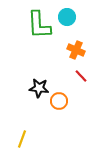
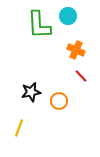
cyan circle: moved 1 px right, 1 px up
black star: moved 8 px left, 4 px down; rotated 18 degrees counterclockwise
yellow line: moved 3 px left, 11 px up
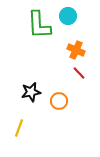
red line: moved 2 px left, 3 px up
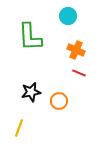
green L-shape: moved 9 px left, 12 px down
red line: rotated 24 degrees counterclockwise
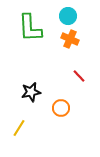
green L-shape: moved 9 px up
orange cross: moved 6 px left, 11 px up
red line: moved 3 px down; rotated 24 degrees clockwise
orange circle: moved 2 px right, 7 px down
yellow line: rotated 12 degrees clockwise
